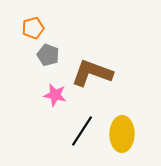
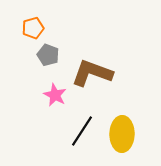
pink star: rotated 15 degrees clockwise
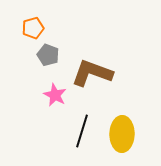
black line: rotated 16 degrees counterclockwise
